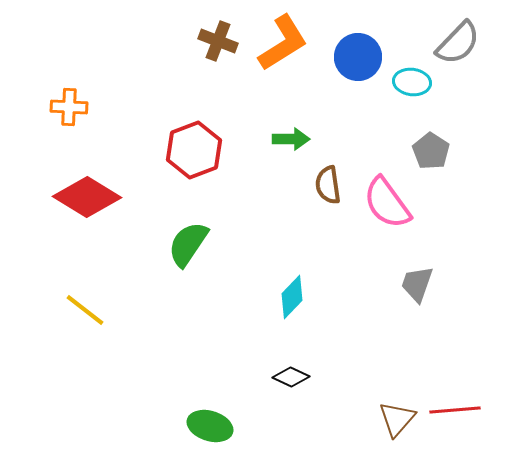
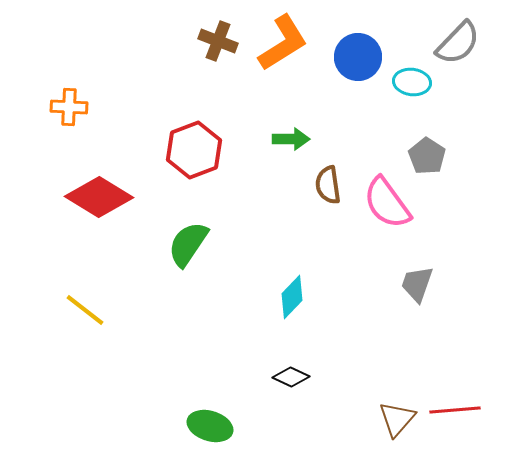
gray pentagon: moved 4 px left, 5 px down
red diamond: moved 12 px right
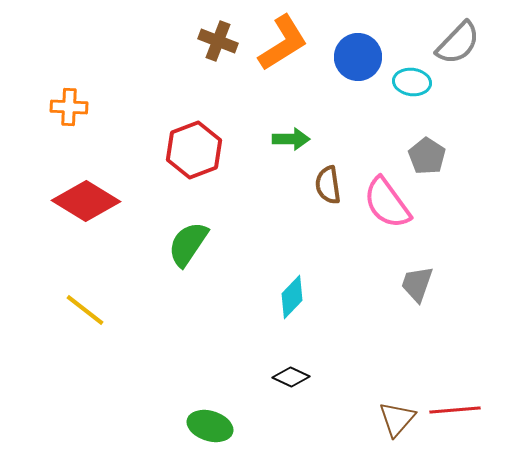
red diamond: moved 13 px left, 4 px down
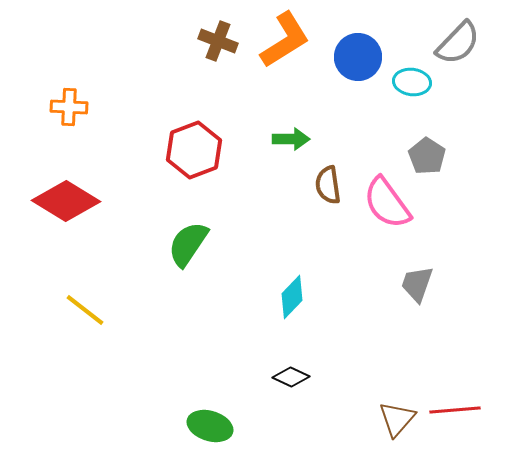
orange L-shape: moved 2 px right, 3 px up
red diamond: moved 20 px left
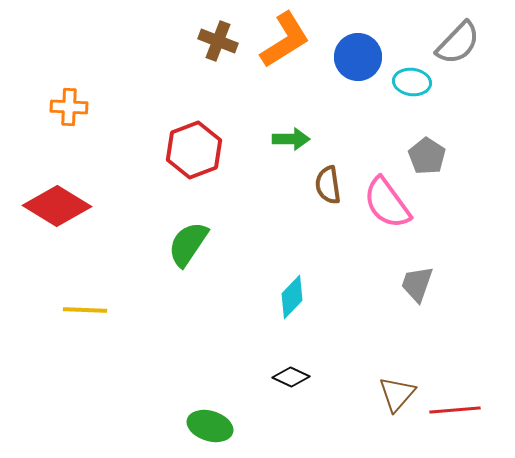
red diamond: moved 9 px left, 5 px down
yellow line: rotated 36 degrees counterclockwise
brown triangle: moved 25 px up
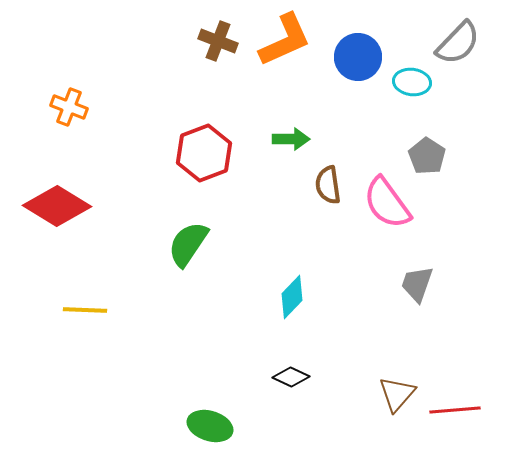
orange L-shape: rotated 8 degrees clockwise
orange cross: rotated 18 degrees clockwise
red hexagon: moved 10 px right, 3 px down
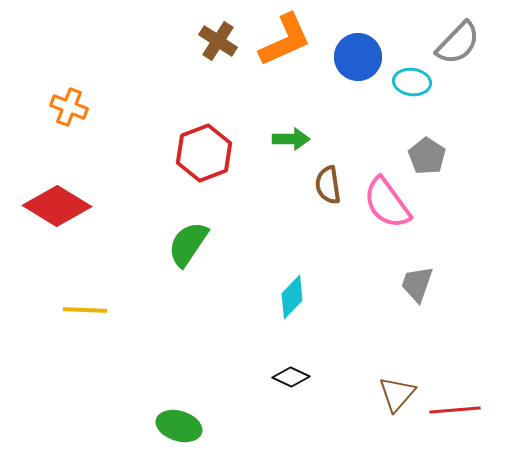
brown cross: rotated 12 degrees clockwise
green ellipse: moved 31 px left
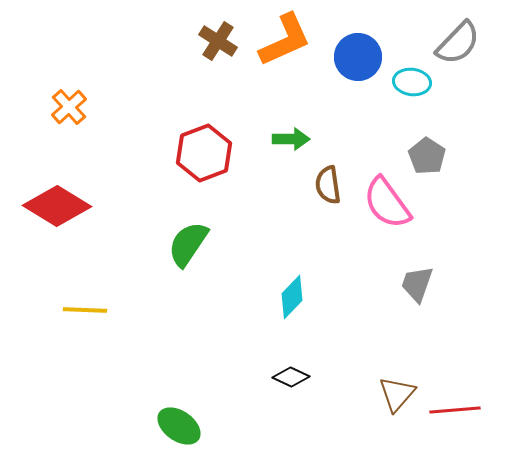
orange cross: rotated 27 degrees clockwise
green ellipse: rotated 18 degrees clockwise
